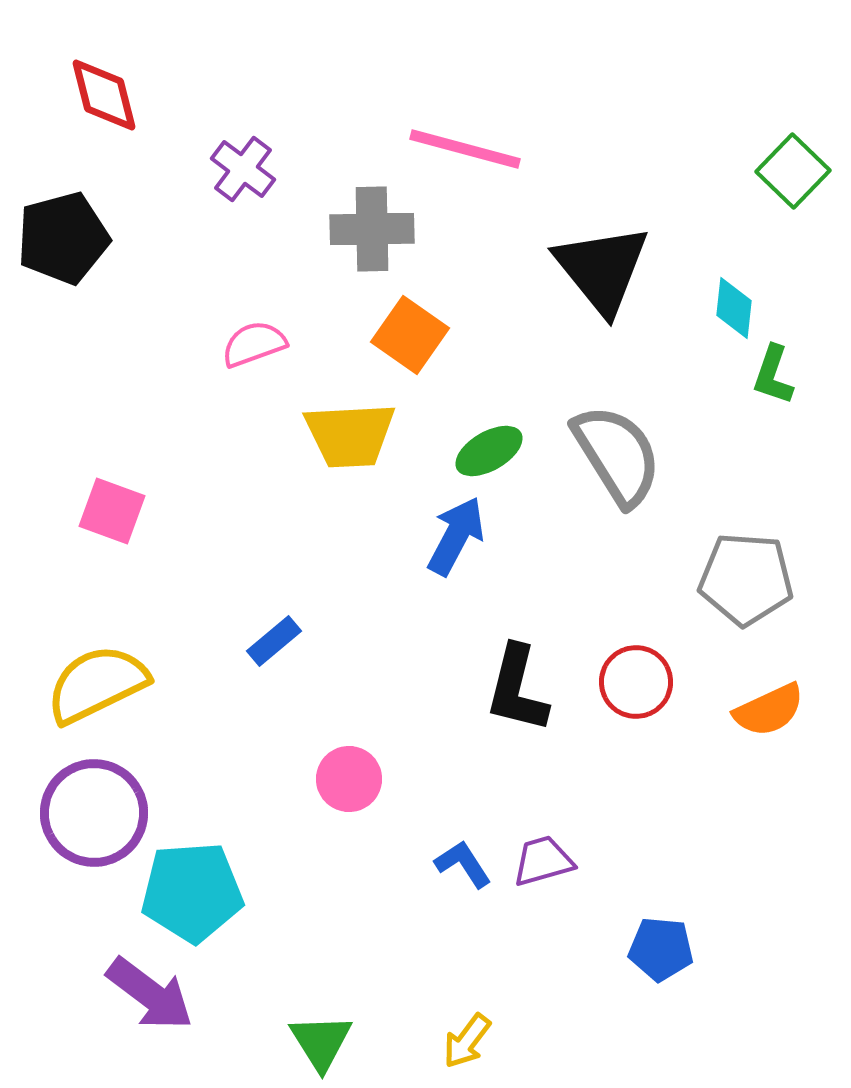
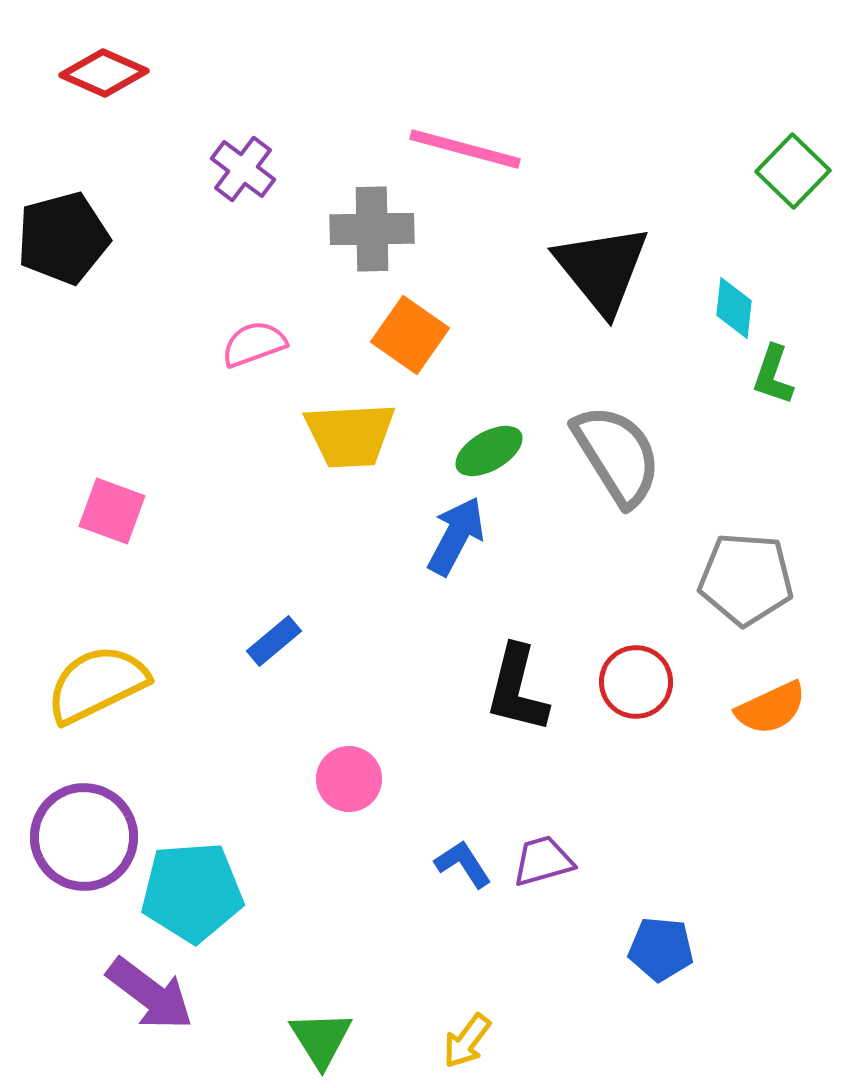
red diamond: moved 22 px up; rotated 52 degrees counterclockwise
orange semicircle: moved 2 px right, 2 px up
purple circle: moved 10 px left, 24 px down
green triangle: moved 3 px up
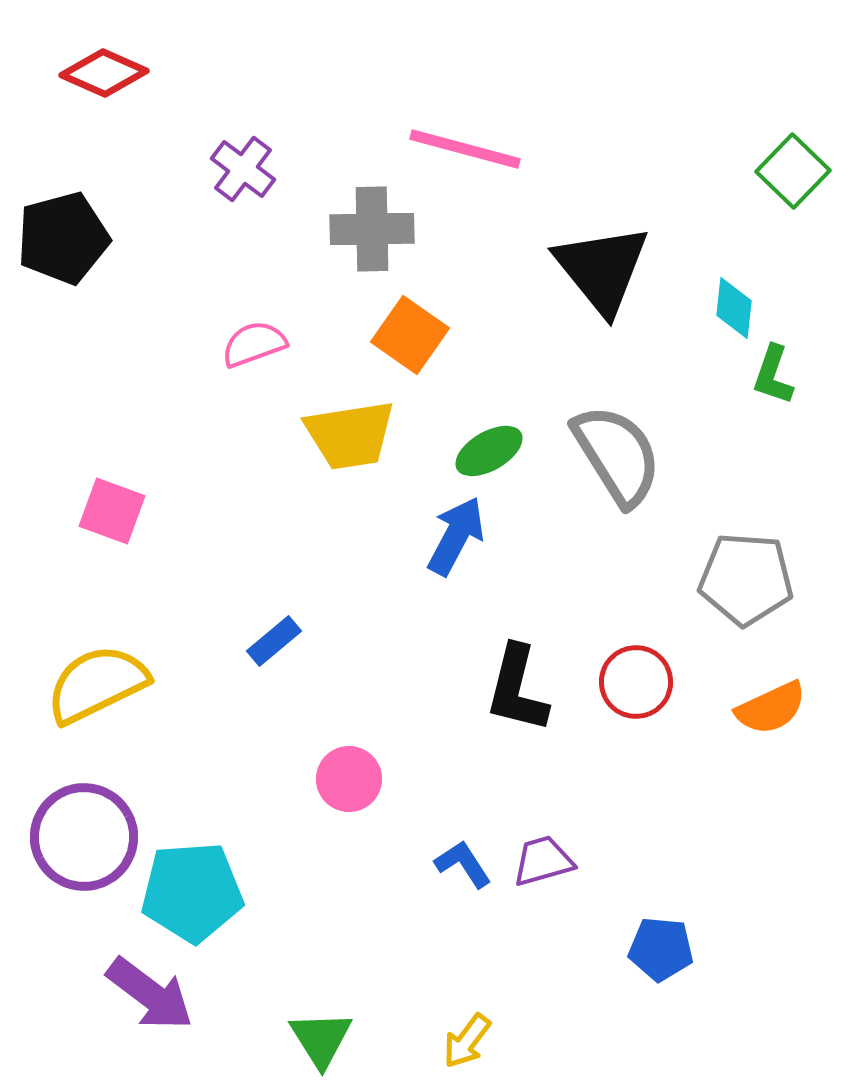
yellow trapezoid: rotated 6 degrees counterclockwise
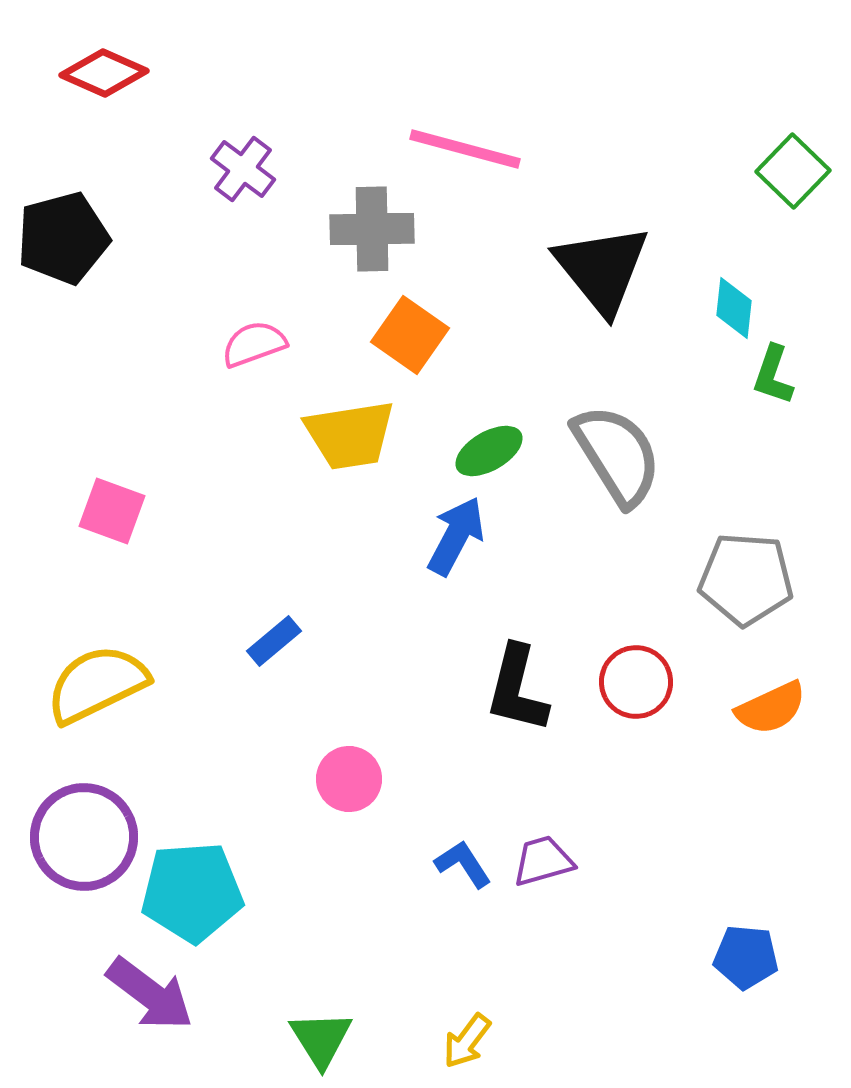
blue pentagon: moved 85 px right, 8 px down
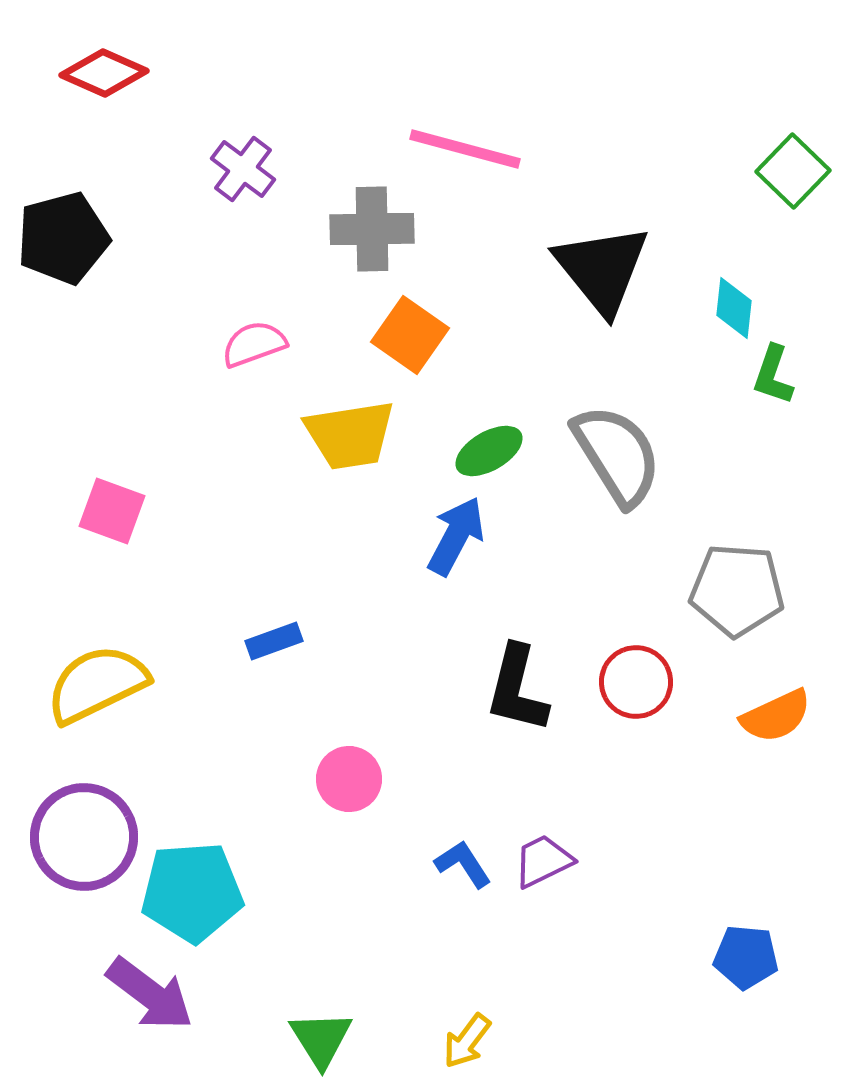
gray pentagon: moved 9 px left, 11 px down
blue rectangle: rotated 20 degrees clockwise
orange semicircle: moved 5 px right, 8 px down
purple trapezoid: rotated 10 degrees counterclockwise
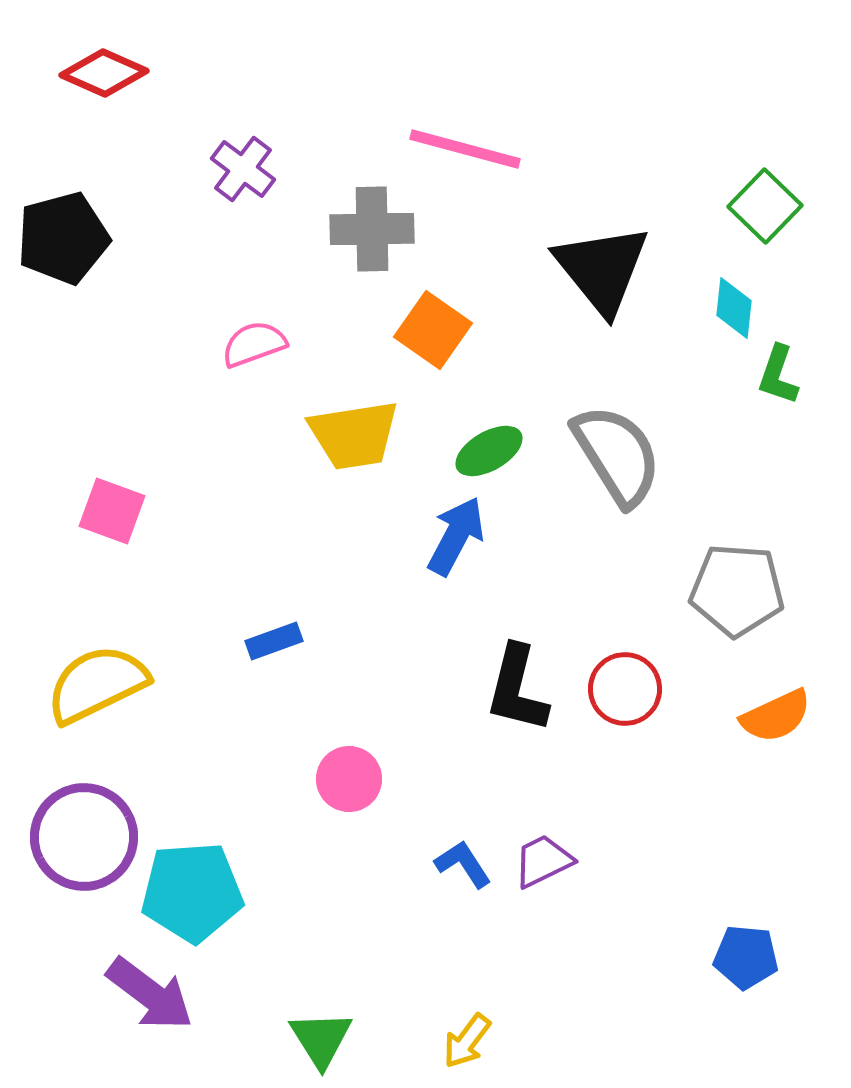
green square: moved 28 px left, 35 px down
orange square: moved 23 px right, 5 px up
green L-shape: moved 5 px right
yellow trapezoid: moved 4 px right
red circle: moved 11 px left, 7 px down
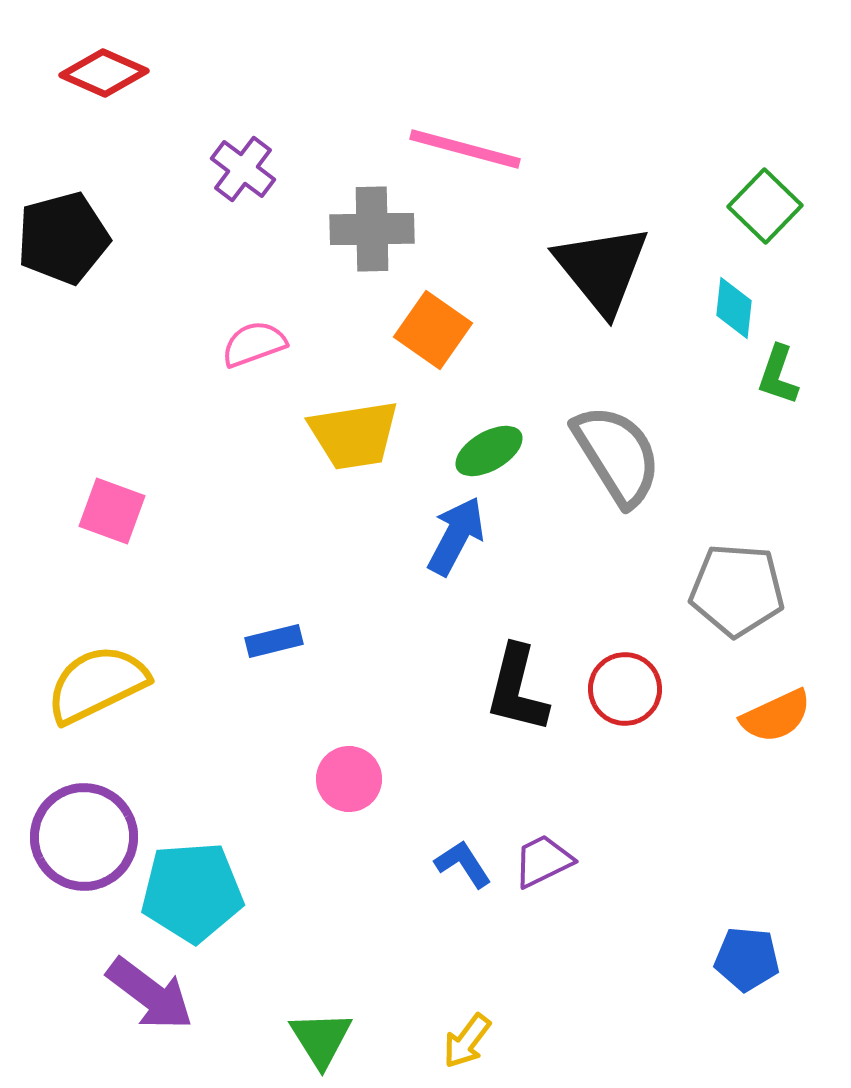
blue rectangle: rotated 6 degrees clockwise
blue pentagon: moved 1 px right, 2 px down
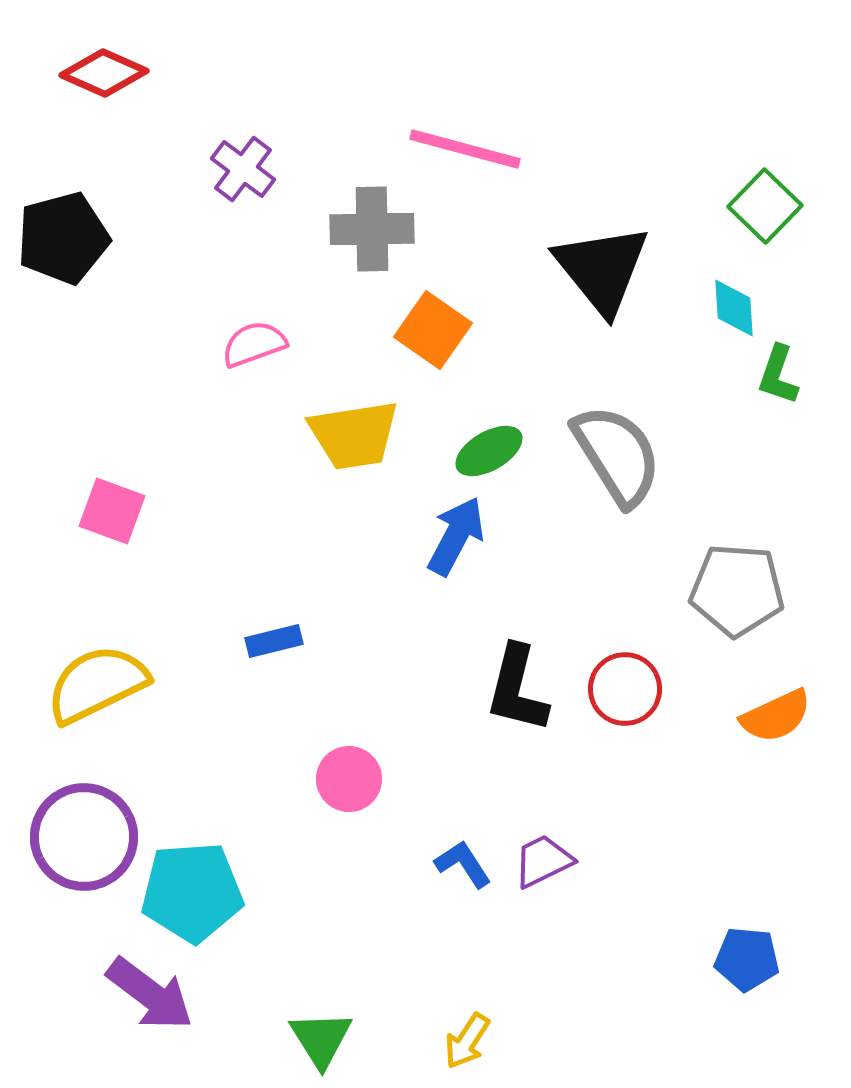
cyan diamond: rotated 10 degrees counterclockwise
yellow arrow: rotated 4 degrees counterclockwise
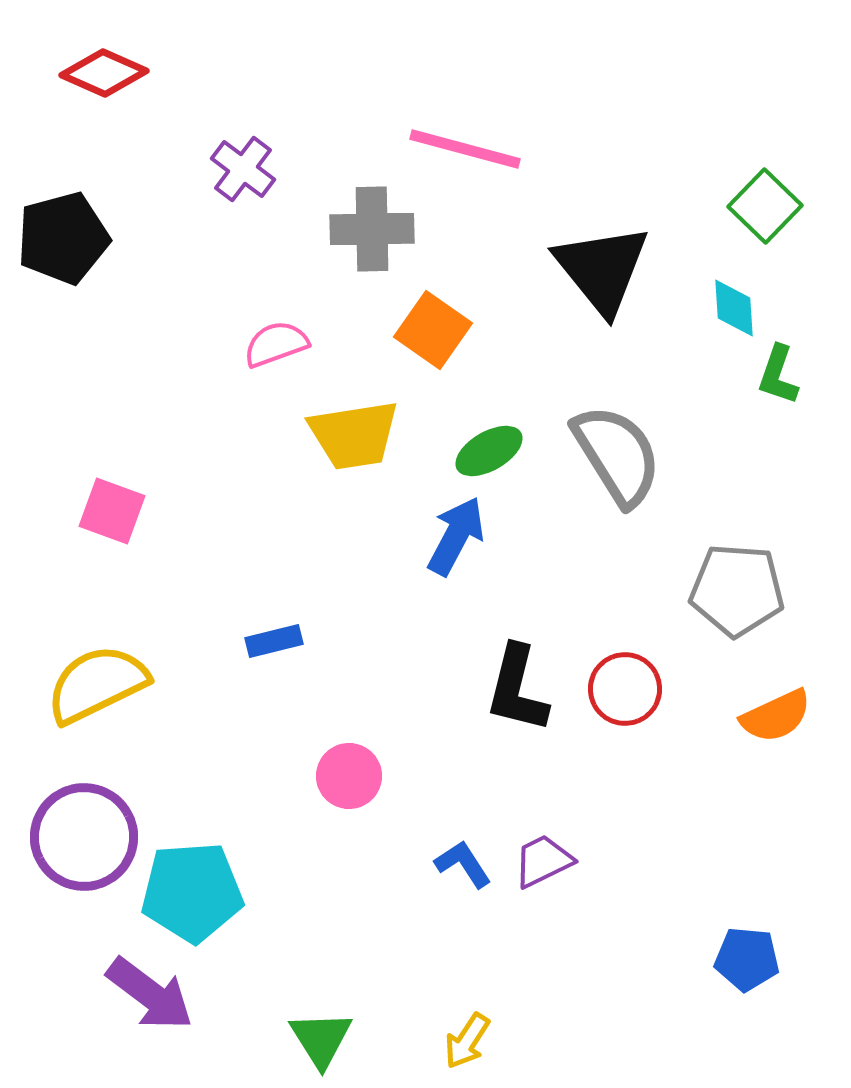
pink semicircle: moved 22 px right
pink circle: moved 3 px up
